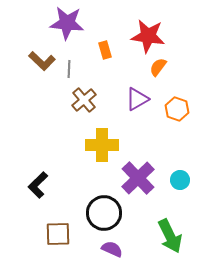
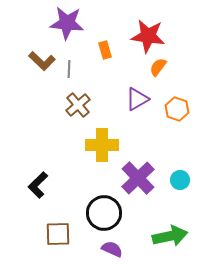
brown cross: moved 6 px left, 5 px down
green arrow: rotated 76 degrees counterclockwise
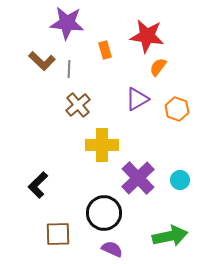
red star: moved 1 px left
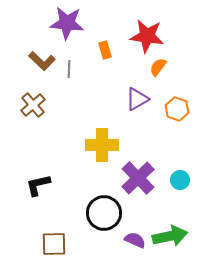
brown cross: moved 45 px left
black L-shape: rotated 32 degrees clockwise
brown square: moved 4 px left, 10 px down
purple semicircle: moved 23 px right, 9 px up
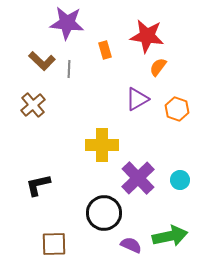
purple semicircle: moved 4 px left, 5 px down
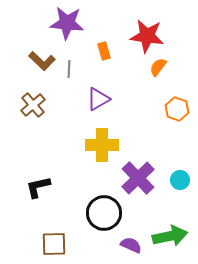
orange rectangle: moved 1 px left, 1 px down
purple triangle: moved 39 px left
black L-shape: moved 2 px down
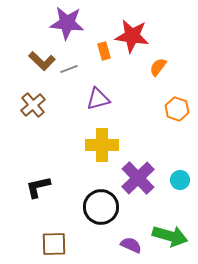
red star: moved 15 px left
gray line: rotated 66 degrees clockwise
purple triangle: rotated 15 degrees clockwise
black circle: moved 3 px left, 6 px up
green arrow: rotated 28 degrees clockwise
